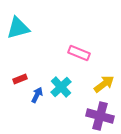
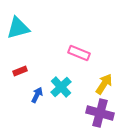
red rectangle: moved 8 px up
yellow arrow: rotated 20 degrees counterclockwise
purple cross: moved 3 px up
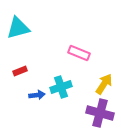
cyan cross: rotated 25 degrees clockwise
blue arrow: rotated 56 degrees clockwise
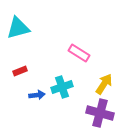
pink rectangle: rotated 10 degrees clockwise
cyan cross: moved 1 px right
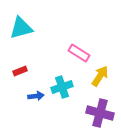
cyan triangle: moved 3 px right
yellow arrow: moved 4 px left, 8 px up
blue arrow: moved 1 px left, 1 px down
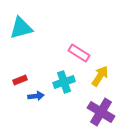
red rectangle: moved 9 px down
cyan cross: moved 2 px right, 5 px up
purple cross: moved 1 px right, 1 px up; rotated 16 degrees clockwise
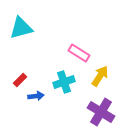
red rectangle: rotated 24 degrees counterclockwise
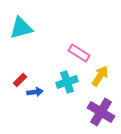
cyan cross: moved 3 px right
blue arrow: moved 1 px left, 4 px up
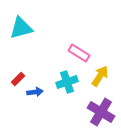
red rectangle: moved 2 px left, 1 px up
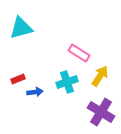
red rectangle: rotated 24 degrees clockwise
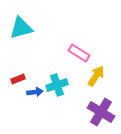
yellow arrow: moved 4 px left
cyan cross: moved 10 px left, 3 px down
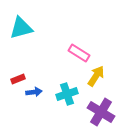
cyan cross: moved 10 px right, 9 px down
blue arrow: moved 1 px left
